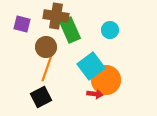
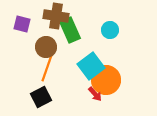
red arrow: rotated 42 degrees clockwise
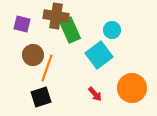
cyan circle: moved 2 px right
brown circle: moved 13 px left, 8 px down
cyan square: moved 8 px right, 11 px up
orange circle: moved 26 px right, 8 px down
black square: rotated 10 degrees clockwise
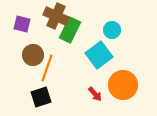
brown cross: rotated 15 degrees clockwise
green rectangle: rotated 50 degrees clockwise
orange circle: moved 9 px left, 3 px up
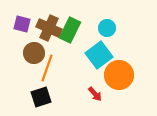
brown cross: moved 7 px left, 12 px down
cyan circle: moved 5 px left, 2 px up
brown circle: moved 1 px right, 2 px up
orange circle: moved 4 px left, 10 px up
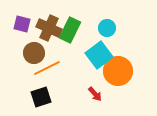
orange line: rotated 44 degrees clockwise
orange circle: moved 1 px left, 4 px up
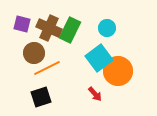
cyan square: moved 3 px down
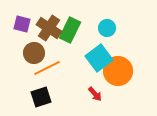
brown cross: rotated 10 degrees clockwise
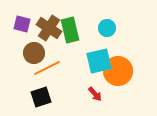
green rectangle: rotated 40 degrees counterclockwise
cyan square: moved 3 px down; rotated 24 degrees clockwise
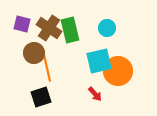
orange line: rotated 76 degrees counterclockwise
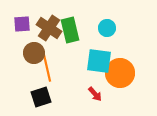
purple square: rotated 18 degrees counterclockwise
cyan square: rotated 20 degrees clockwise
orange circle: moved 2 px right, 2 px down
